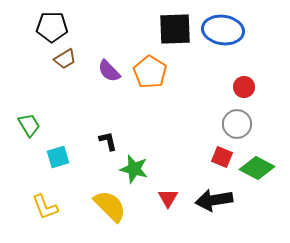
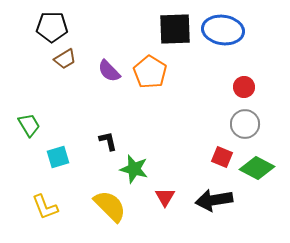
gray circle: moved 8 px right
red triangle: moved 3 px left, 1 px up
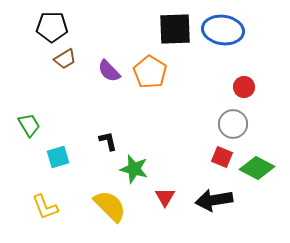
gray circle: moved 12 px left
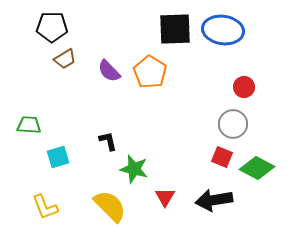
green trapezoid: rotated 55 degrees counterclockwise
